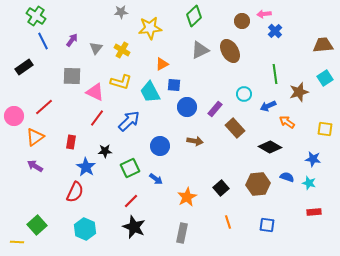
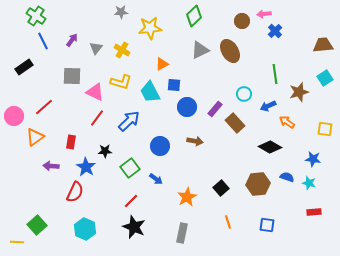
brown rectangle at (235, 128): moved 5 px up
purple arrow at (35, 166): moved 16 px right; rotated 28 degrees counterclockwise
green square at (130, 168): rotated 12 degrees counterclockwise
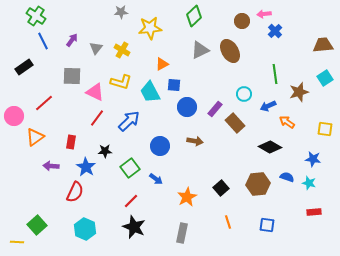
red line at (44, 107): moved 4 px up
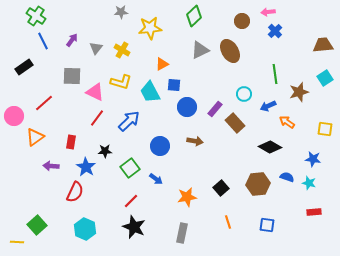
pink arrow at (264, 14): moved 4 px right, 2 px up
orange star at (187, 197): rotated 18 degrees clockwise
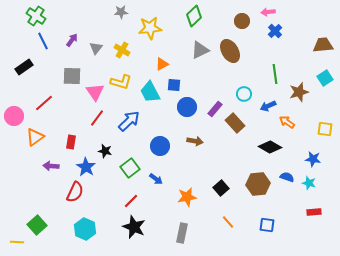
pink triangle at (95, 92): rotated 30 degrees clockwise
black star at (105, 151): rotated 16 degrees clockwise
orange line at (228, 222): rotated 24 degrees counterclockwise
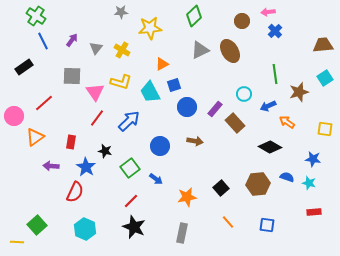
blue square at (174, 85): rotated 24 degrees counterclockwise
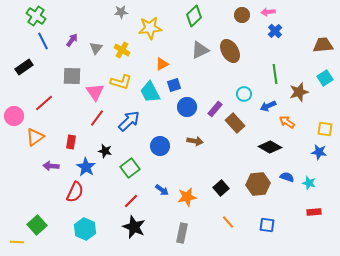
brown circle at (242, 21): moved 6 px up
blue star at (313, 159): moved 6 px right, 7 px up
blue arrow at (156, 179): moved 6 px right, 11 px down
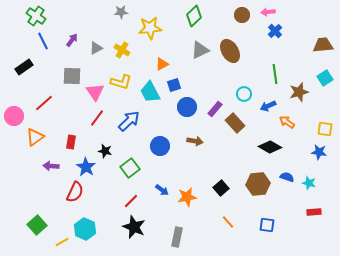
gray triangle at (96, 48): rotated 24 degrees clockwise
gray rectangle at (182, 233): moved 5 px left, 4 px down
yellow line at (17, 242): moved 45 px right; rotated 32 degrees counterclockwise
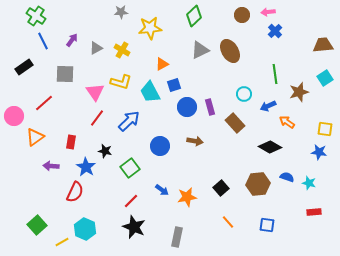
gray square at (72, 76): moved 7 px left, 2 px up
purple rectangle at (215, 109): moved 5 px left, 2 px up; rotated 56 degrees counterclockwise
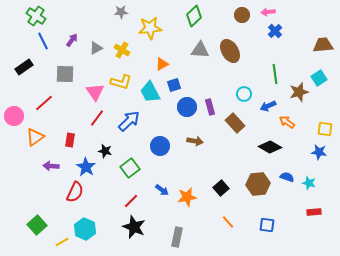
gray triangle at (200, 50): rotated 30 degrees clockwise
cyan square at (325, 78): moved 6 px left
red rectangle at (71, 142): moved 1 px left, 2 px up
